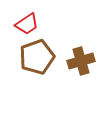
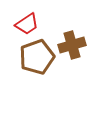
brown cross: moved 9 px left, 16 px up
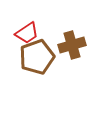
red trapezoid: moved 9 px down
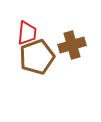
red trapezoid: rotated 50 degrees counterclockwise
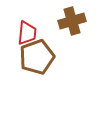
brown cross: moved 24 px up
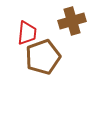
brown pentagon: moved 6 px right
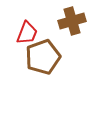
red trapezoid: rotated 15 degrees clockwise
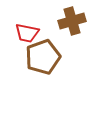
red trapezoid: rotated 80 degrees clockwise
